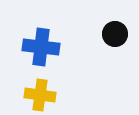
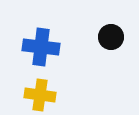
black circle: moved 4 px left, 3 px down
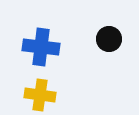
black circle: moved 2 px left, 2 px down
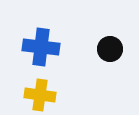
black circle: moved 1 px right, 10 px down
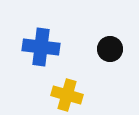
yellow cross: moved 27 px right; rotated 8 degrees clockwise
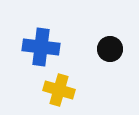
yellow cross: moved 8 px left, 5 px up
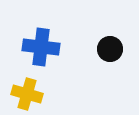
yellow cross: moved 32 px left, 4 px down
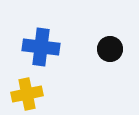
yellow cross: rotated 28 degrees counterclockwise
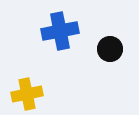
blue cross: moved 19 px right, 16 px up; rotated 18 degrees counterclockwise
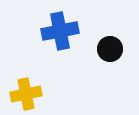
yellow cross: moved 1 px left
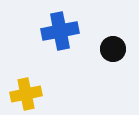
black circle: moved 3 px right
